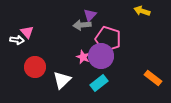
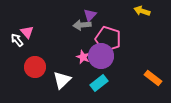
white arrow: rotated 136 degrees counterclockwise
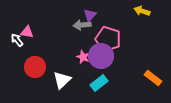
pink triangle: rotated 40 degrees counterclockwise
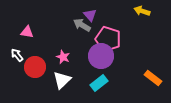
purple triangle: rotated 24 degrees counterclockwise
gray arrow: rotated 36 degrees clockwise
white arrow: moved 15 px down
pink star: moved 20 px left
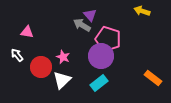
red circle: moved 6 px right
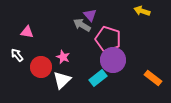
purple circle: moved 12 px right, 4 px down
cyan rectangle: moved 1 px left, 5 px up
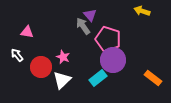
gray arrow: moved 1 px right, 1 px down; rotated 24 degrees clockwise
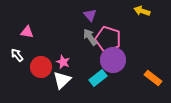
gray arrow: moved 7 px right, 11 px down
pink star: moved 5 px down
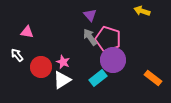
white triangle: rotated 12 degrees clockwise
